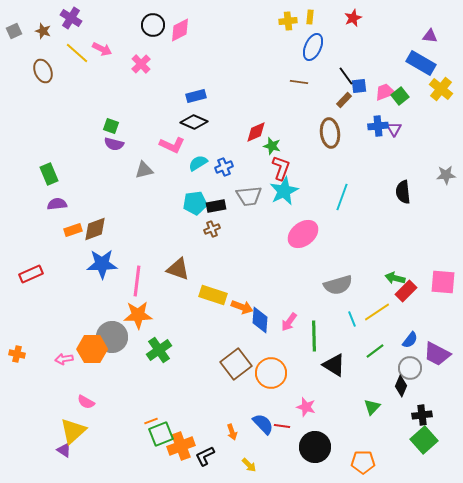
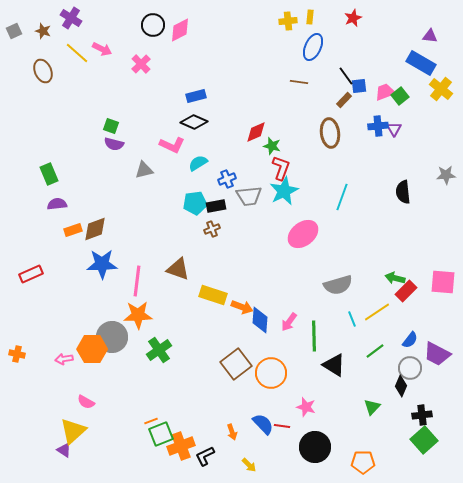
blue cross at (224, 167): moved 3 px right, 12 px down
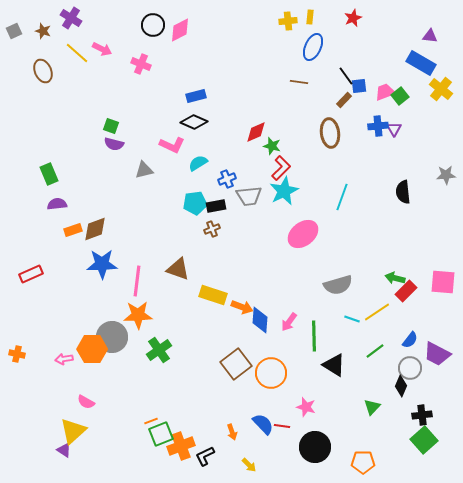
pink cross at (141, 64): rotated 24 degrees counterclockwise
red L-shape at (281, 168): rotated 25 degrees clockwise
cyan line at (352, 319): rotated 49 degrees counterclockwise
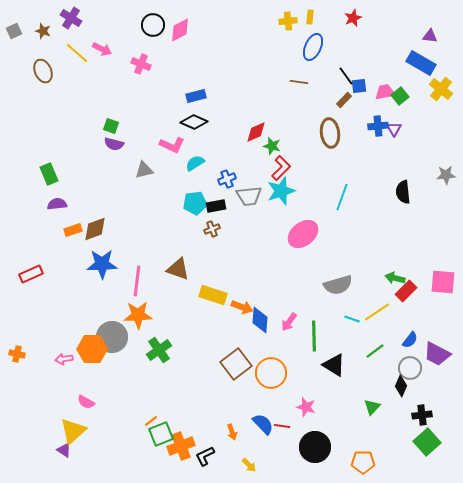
pink trapezoid at (385, 92): rotated 10 degrees clockwise
cyan semicircle at (198, 163): moved 3 px left
cyan star at (284, 191): moved 3 px left; rotated 8 degrees clockwise
orange line at (151, 421): rotated 16 degrees counterclockwise
green square at (424, 440): moved 3 px right, 2 px down
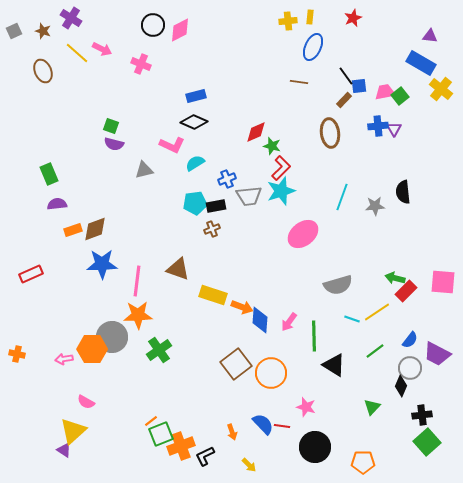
gray star at (446, 175): moved 71 px left, 31 px down
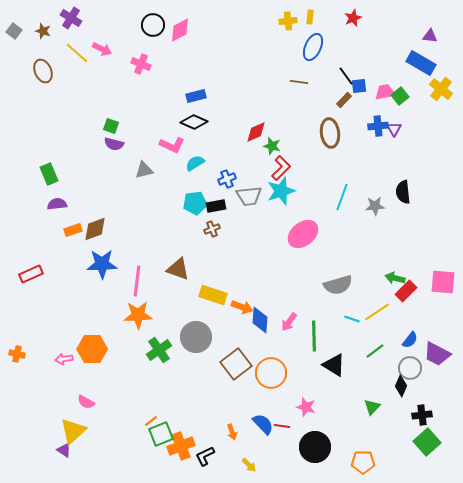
gray square at (14, 31): rotated 28 degrees counterclockwise
gray circle at (112, 337): moved 84 px right
